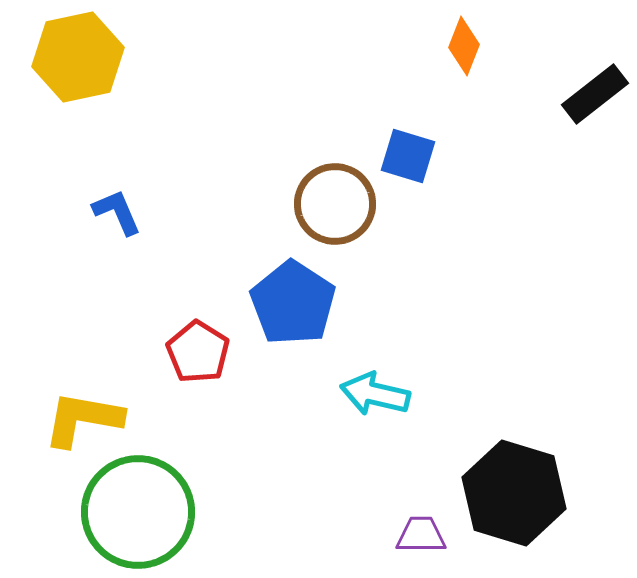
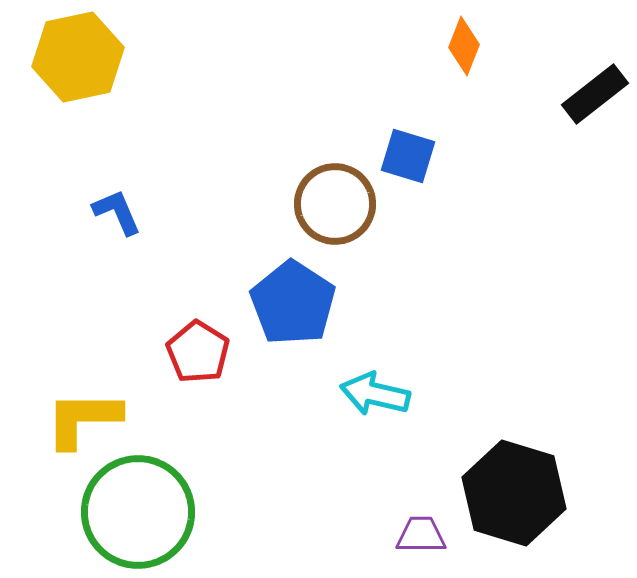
yellow L-shape: rotated 10 degrees counterclockwise
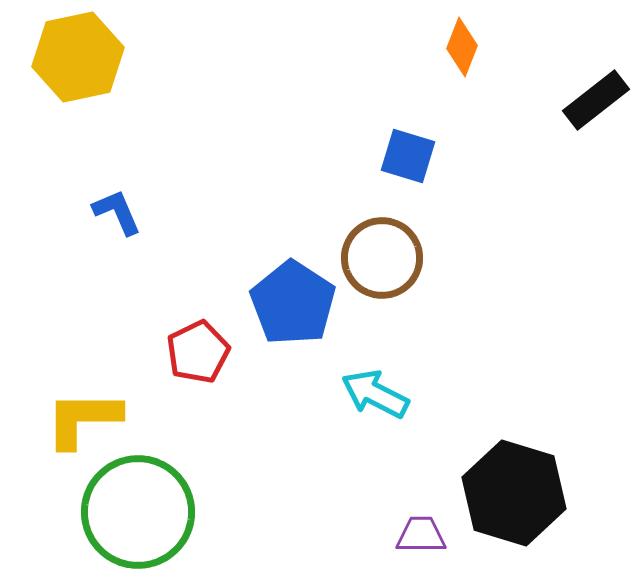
orange diamond: moved 2 px left, 1 px down
black rectangle: moved 1 px right, 6 px down
brown circle: moved 47 px right, 54 px down
red pentagon: rotated 14 degrees clockwise
cyan arrow: rotated 14 degrees clockwise
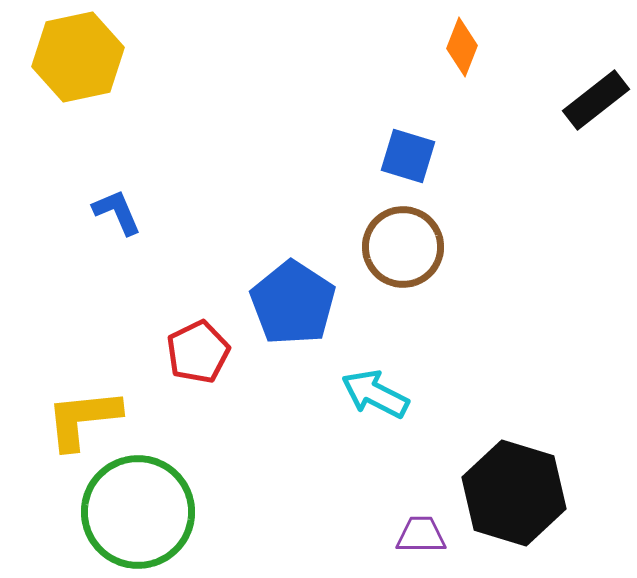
brown circle: moved 21 px right, 11 px up
yellow L-shape: rotated 6 degrees counterclockwise
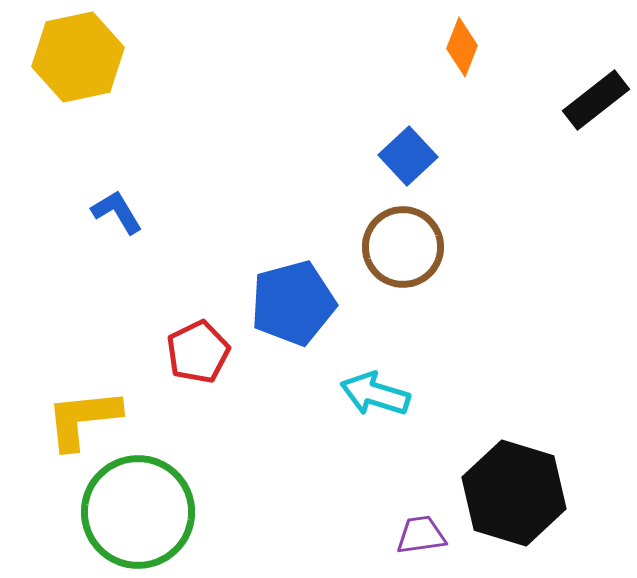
blue square: rotated 30 degrees clockwise
blue L-shape: rotated 8 degrees counterclockwise
blue pentagon: rotated 24 degrees clockwise
cyan arrow: rotated 10 degrees counterclockwise
purple trapezoid: rotated 8 degrees counterclockwise
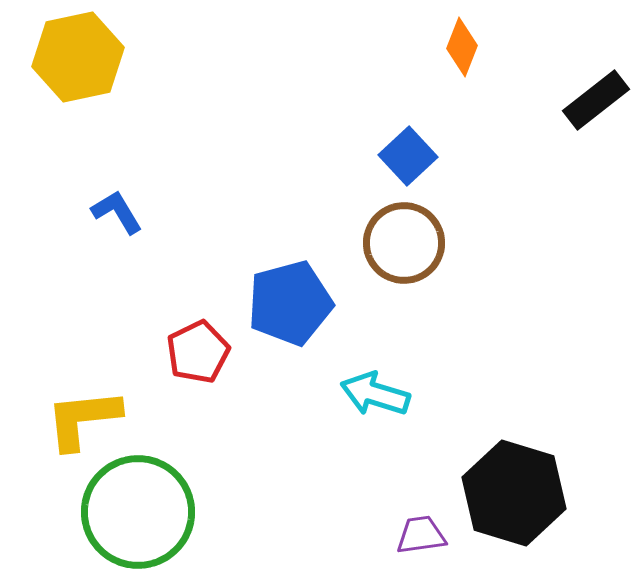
brown circle: moved 1 px right, 4 px up
blue pentagon: moved 3 px left
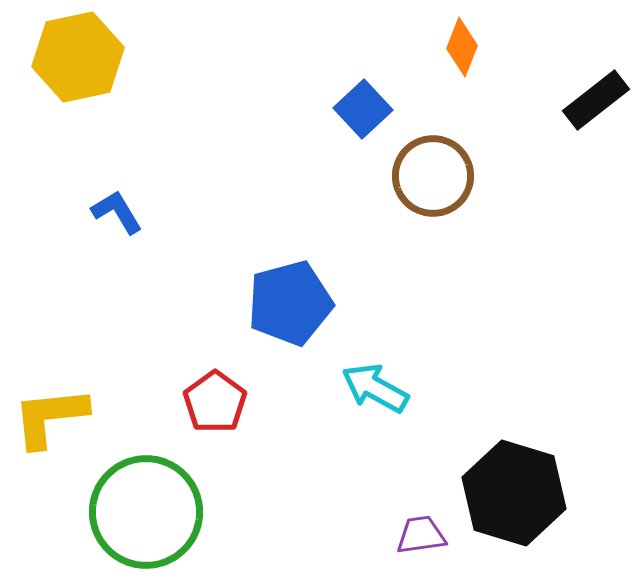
blue square: moved 45 px left, 47 px up
brown circle: moved 29 px right, 67 px up
red pentagon: moved 17 px right, 50 px down; rotated 10 degrees counterclockwise
cyan arrow: moved 6 px up; rotated 12 degrees clockwise
yellow L-shape: moved 33 px left, 2 px up
green circle: moved 8 px right
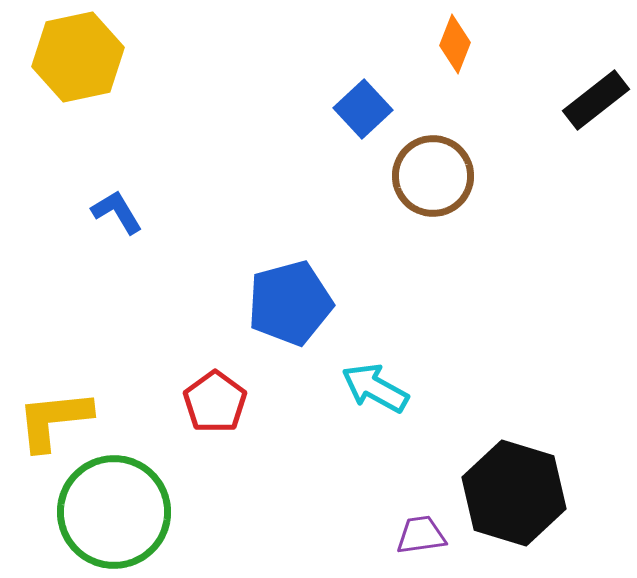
orange diamond: moved 7 px left, 3 px up
yellow L-shape: moved 4 px right, 3 px down
green circle: moved 32 px left
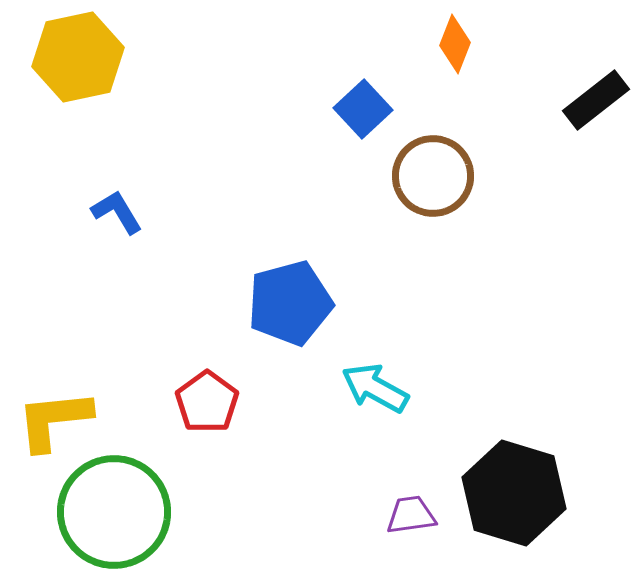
red pentagon: moved 8 px left
purple trapezoid: moved 10 px left, 20 px up
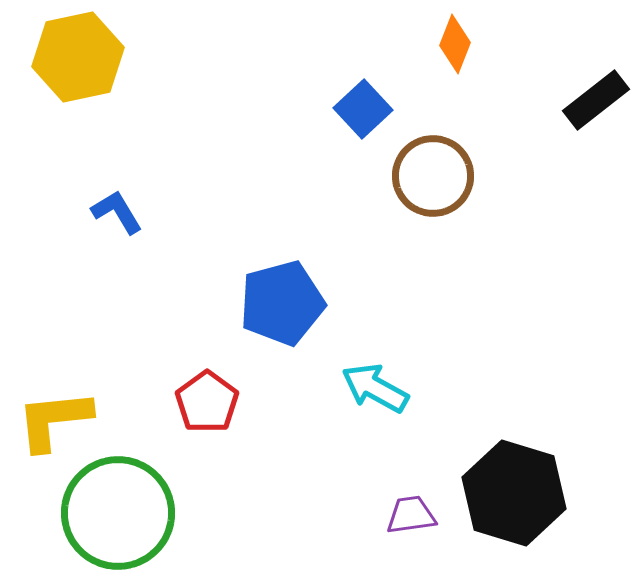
blue pentagon: moved 8 px left
green circle: moved 4 px right, 1 px down
